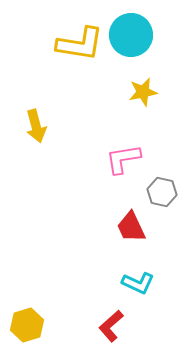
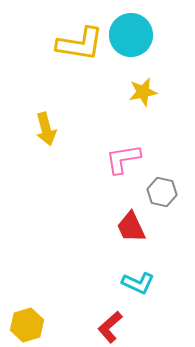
yellow arrow: moved 10 px right, 3 px down
red L-shape: moved 1 px left, 1 px down
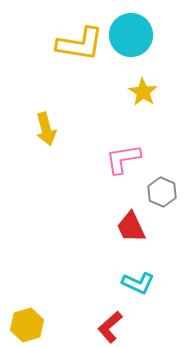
yellow star: rotated 28 degrees counterclockwise
gray hexagon: rotated 12 degrees clockwise
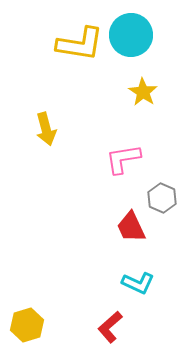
gray hexagon: moved 6 px down
